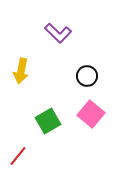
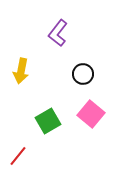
purple L-shape: rotated 84 degrees clockwise
black circle: moved 4 px left, 2 px up
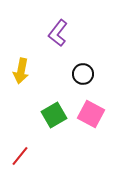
pink square: rotated 12 degrees counterclockwise
green square: moved 6 px right, 6 px up
red line: moved 2 px right
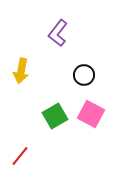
black circle: moved 1 px right, 1 px down
green square: moved 1 px right, 1 px down
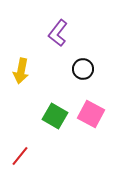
black circle: moved 1 px left, 6 px up
green square: rotated 30 degrees counterclockwise
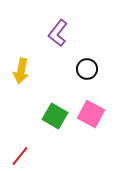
black circle: moved 4 px right
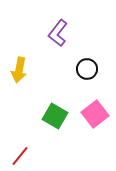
yellow arrow: moved 2 px left, 1 px up
pink square: moved 4 px right; rotated 24 degrees clockwise
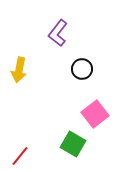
black circle: moved 5 px left
green square: moved 18 px right, 28 px down
